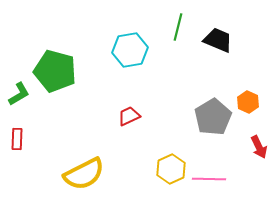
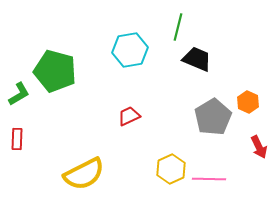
black trapezoid: moved 21 px left, 19 px down
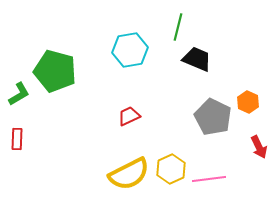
gray pentagon: rotated 15 degrees counterclockwise
yellow semicircle: moved 45 px right
pink line: rotated 8 degrees counterclockwise
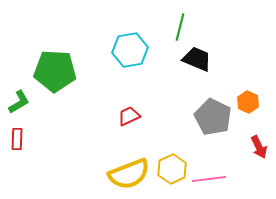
green line: moved 2 px right
green pentagon: rotated 12 degrees counterclockwise
green L-shape: moved 8 px down
yellow hexagon: moved 1 px right
yellow semicircle: rotated 6 degrees clockwise
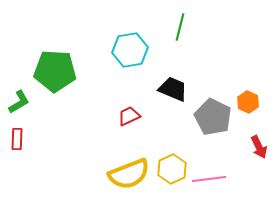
black trapezoid: moved 24 px left, 30 px down
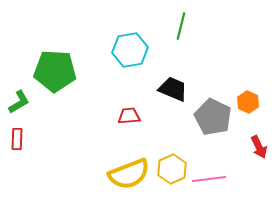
green line: moved 1 px right, 1 px up
red trapezoid: rotated 20 degrees clockwise
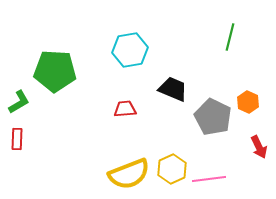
green line: moved 49 px right, 11 px down
red trapezoid: moved 4 px left, 7 px up
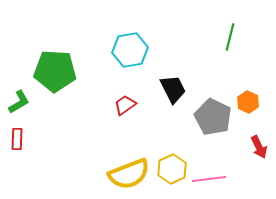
black trapezoid: rotated 40 degrees clockwise
red trapezoid: moved 4 px up; rotated 30 degrees counterclockwise
